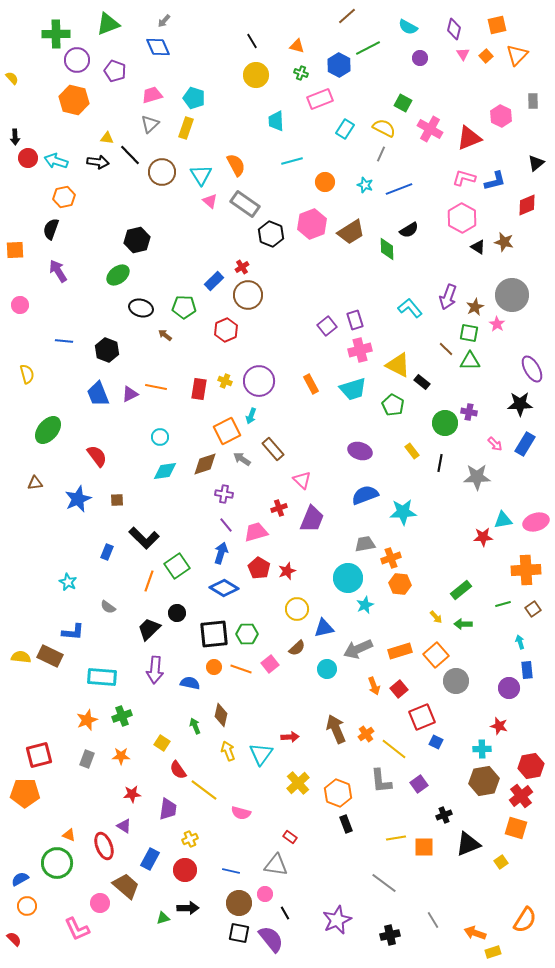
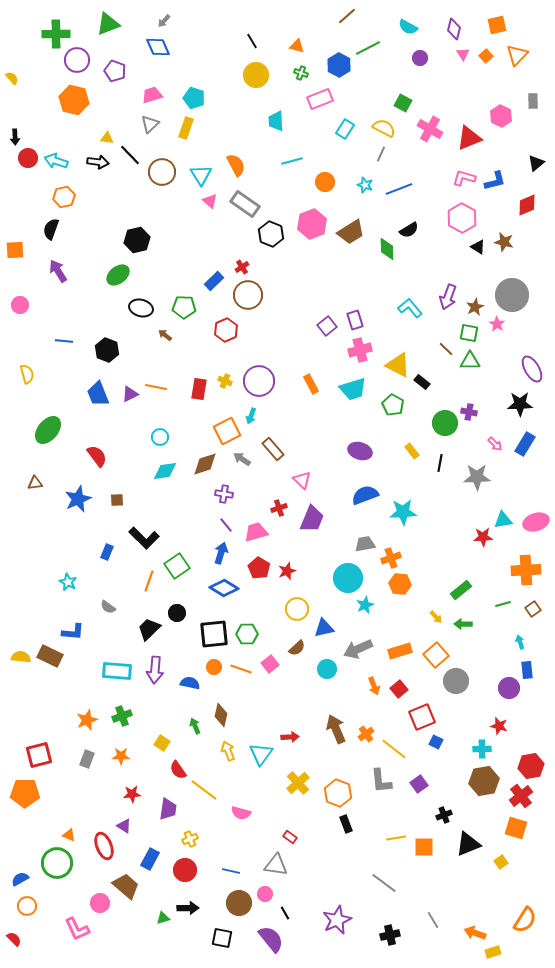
cyan rectangle at (102, 677): moved 15 px right, 6 px up
black square at (239, 933): moved 17 px left, 5 px down
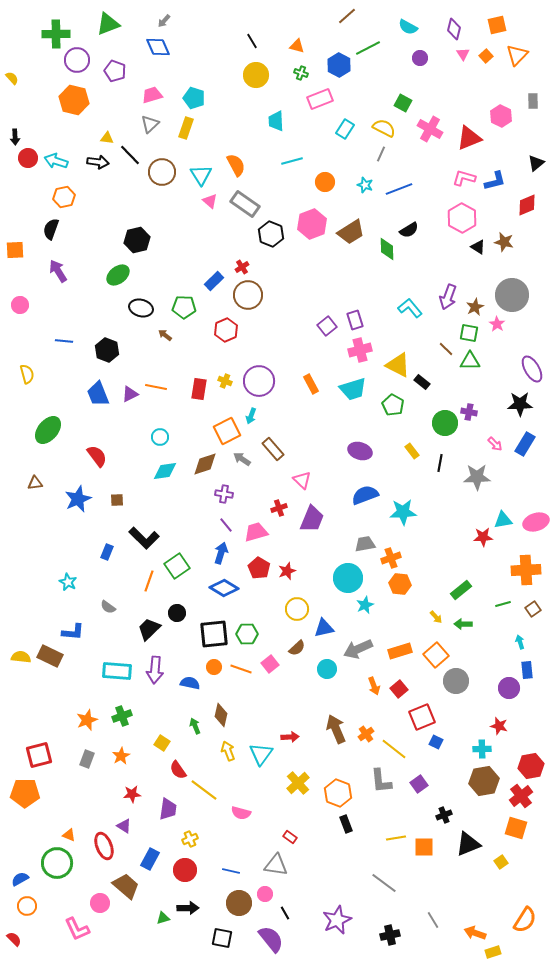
orange star at (121, 756): rotated 30 degrees counterclockwise
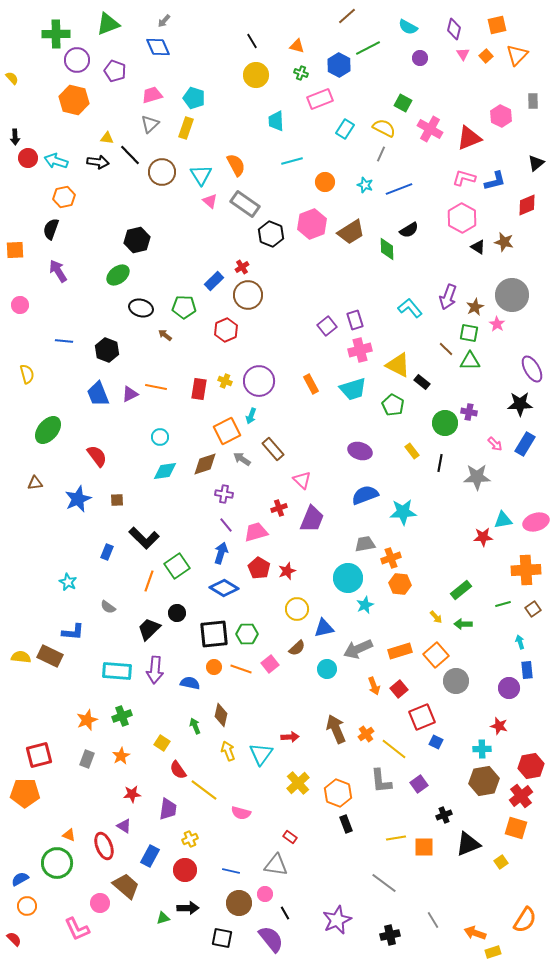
blue rectangle at (150, 859): moved 3 px up
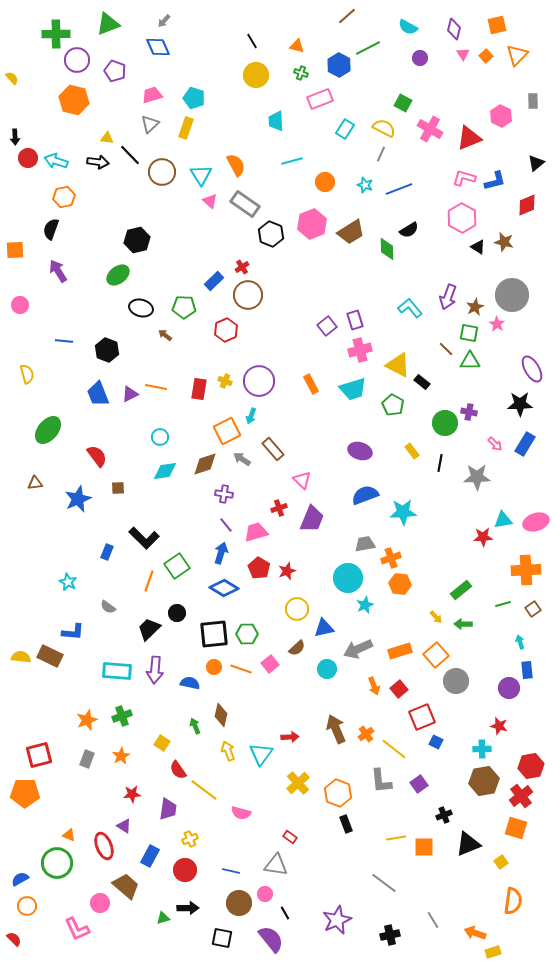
brown square at (117, 500): moved 1 px right, 12 px up
orange semicircle at (525, 920): moved 12 px left, 19 px up; rotated 24 degrees counterclockwise
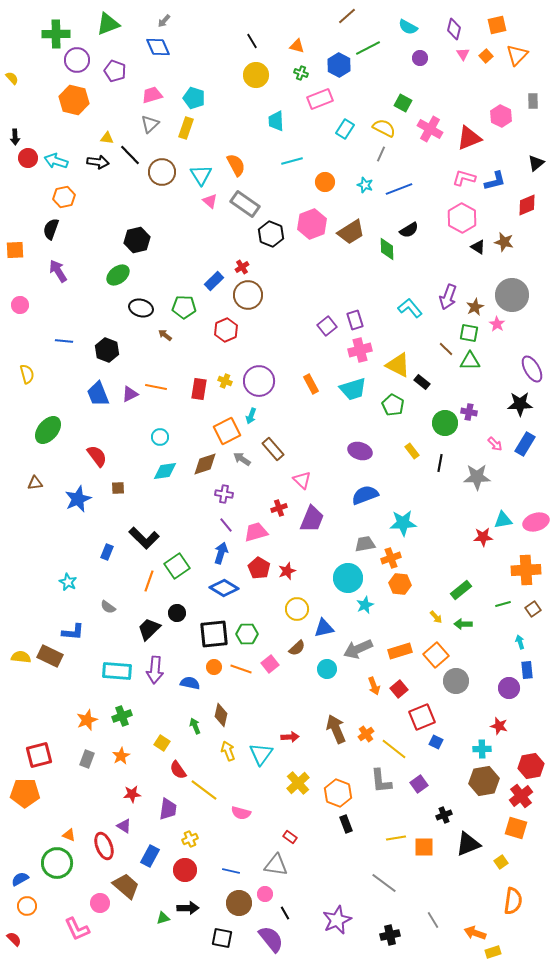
cyan star at (403, 512): moved 11 px down
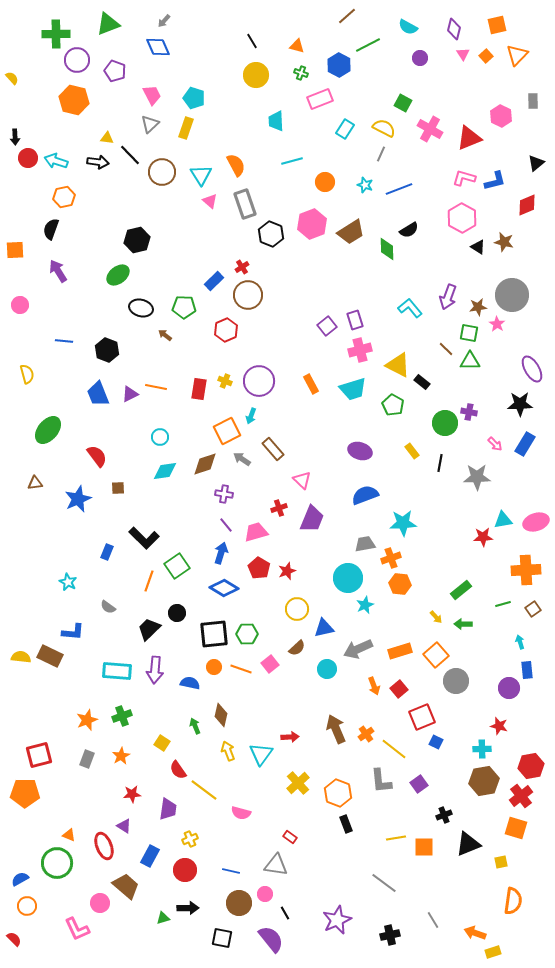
green line at (368, 48): moved 3 px up
pink trapezoid at (152, 95): rotated 80 degrees clockwise
gray rectangle at (245, 204): rotated 36 degrees clockwise
brown star at (475, 307): moved 3 px right; rotated 18 degrees clockwise
yellow square at (501, 862): rotated 24 degrees clockwise
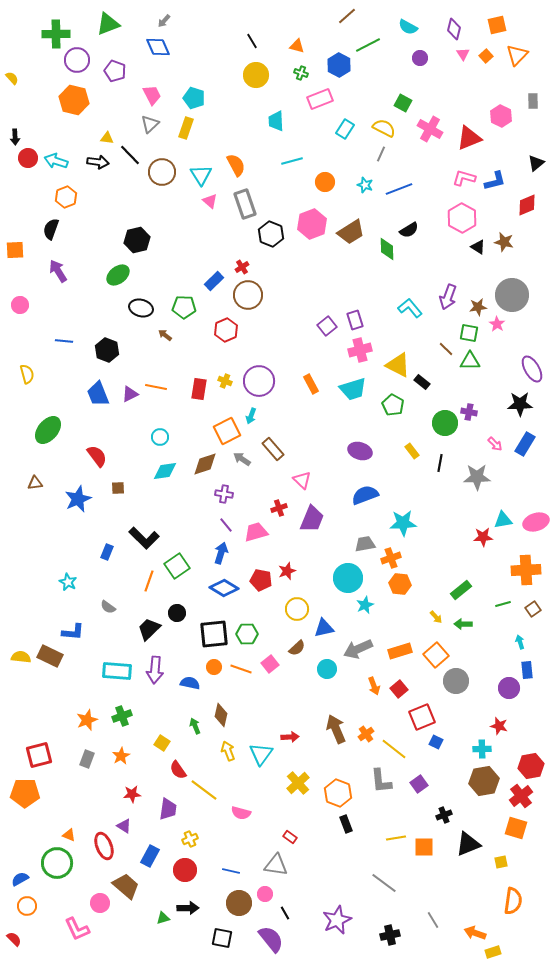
orange hexagon at (64, 197): moved 2 px right; rotated 10 degrees counterclockwise
red pentagon at (259, 568): moved 2 px right, 12 px down; rotated 20 degrees counterclockwise
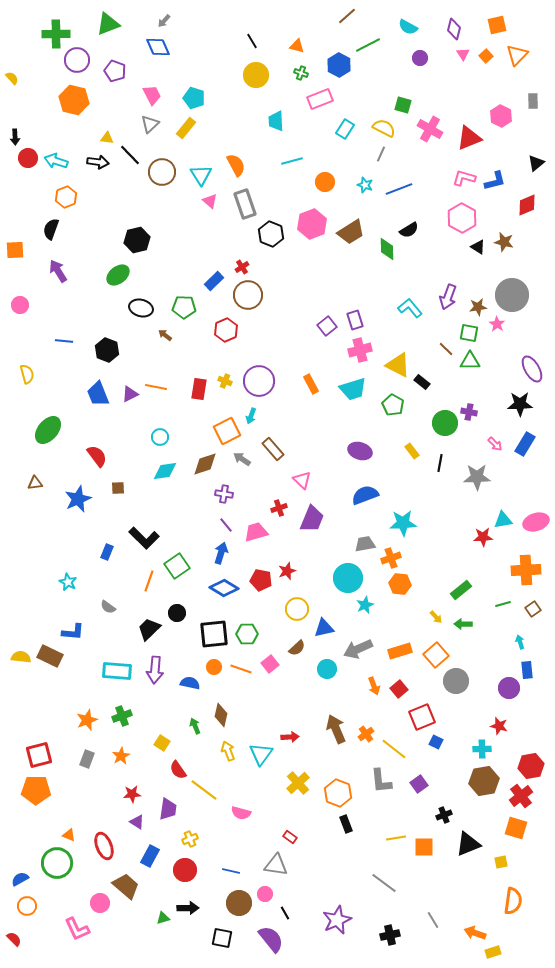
green square at (403, 103): moved 2 px down; rotated 12 degrees counterclockwise
yellow rectangle at (186, 128): rotated 20 degrees clockwise
orange pentagon at (25, 793): moved 11 px right, 3 px up
purple triangle at (124, 826): moved 13 px right, 4 px up
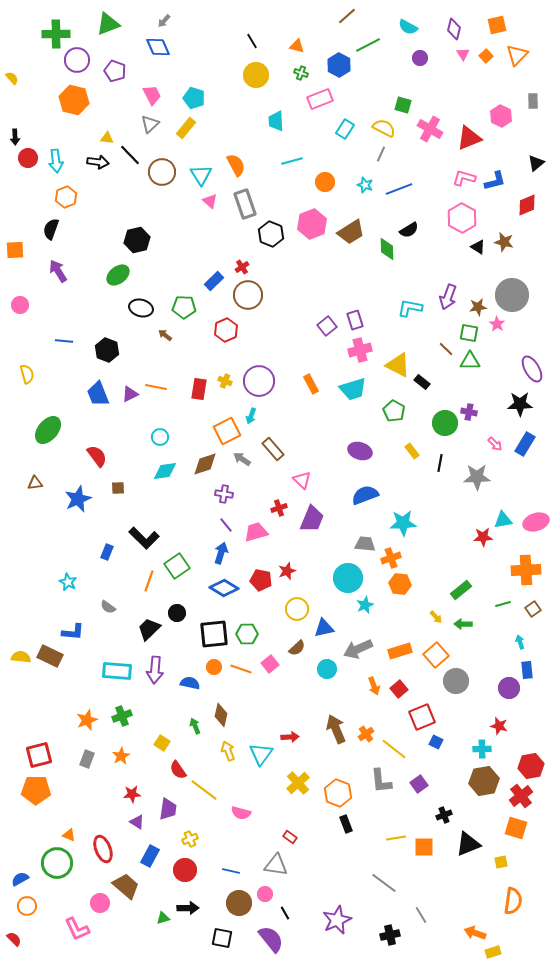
cyan arrow at (56, 161): rotated 115 degrees counterclockwise
cyan L-shape at (410, 308): rotated 40 degrees counterclockwise
green pentagon at (393, 405): moved 1 px right, 6 px down
gray trapezoid at (365, 544): rotated 15 degrees clockwise
red ellipse at (104, 846): moved 1 px left, 3 px down
gray line at (433, 920): moved 12 px left, 5 px up
